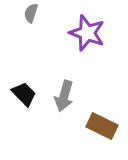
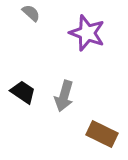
gray semicircle: rotated 114 degrees clockwise
black trapezoid: moved 1 px left, 2 px up; rotated 12 degrees counterclockwise
brown rectangle: moved 8 px down
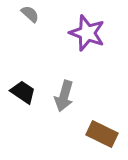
gray semicircle: moved 1 px left, 1 px down
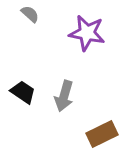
purple star: rotated 9 degrees counterclockwise
brown rectangle: rotated 52 degrees counterclockwise
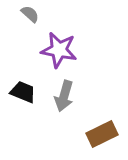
purple star: moved 28 px left, 17 px down
black trapezoid: rotated 12 degrees counterclockwise
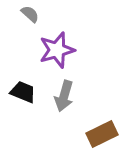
purple star: moved 2 px left; rotated 27 degrees counterclockwise
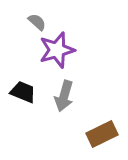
gray semicircle: moved 7 px right, 8 px down
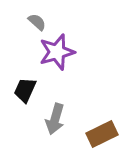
purple star: moved 2 px down
black trapezoid: moved 2 px right, 2 px up; rotated 88 degrees counterclockwise
gray arrow: moved 9 px left, 23 px down
